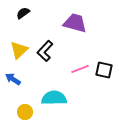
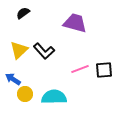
black L-shape: moved 1 px left; rotated 85 degrees counterclockwise
black square: rotated 18 degrees counterclockwise
cyan semicircle: moved 1 px up
yellow circle: moved 18 px up
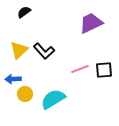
black semicircle: moved 1 px right, 1 px up
purple trapezoid: moved 16 px right; rotated 40 degrees counterclockwise
blue arrow: rotated 35 degrees counterclockwise
cyan semicircle: moved 1 px left, 2 px down; rotated 30 degrees counterclockwise
